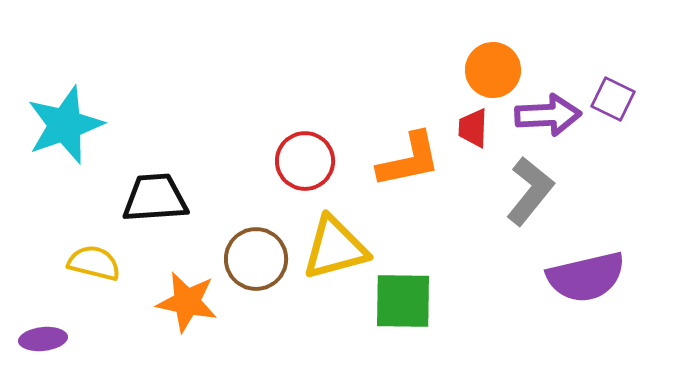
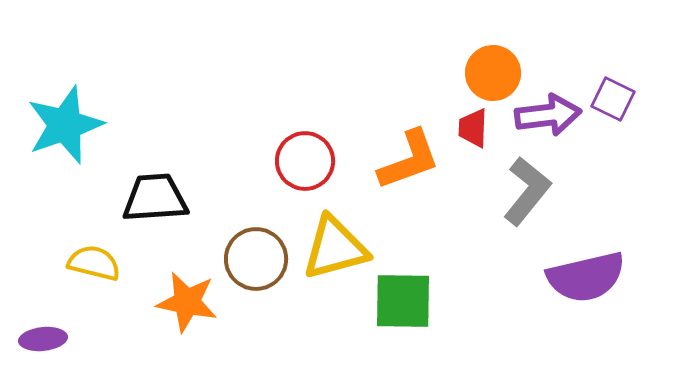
orange circle: moved 3 px down
purple arrow: rotated 4 degrees counterclockwise
orange L-shape: rotated 8 degrees counterclockwise
gray L-shape: moved 3 px left
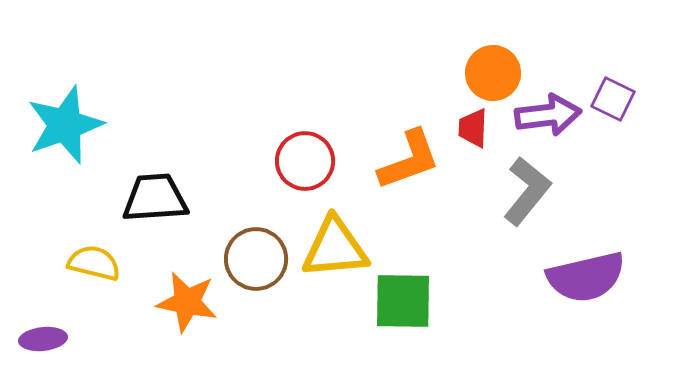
yellow triangle: rotated 10 degrees clockwise
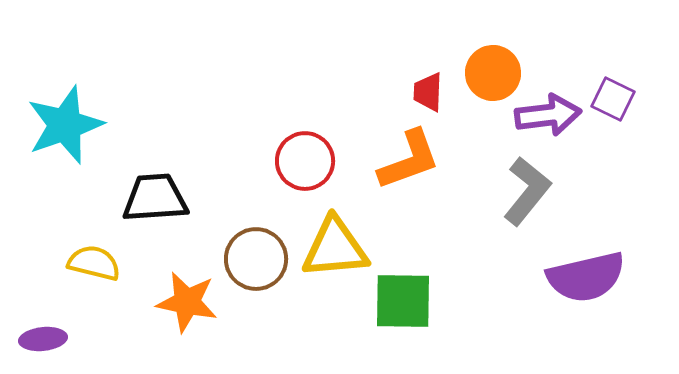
red trapezoid: moved 45 px left, 36 px up
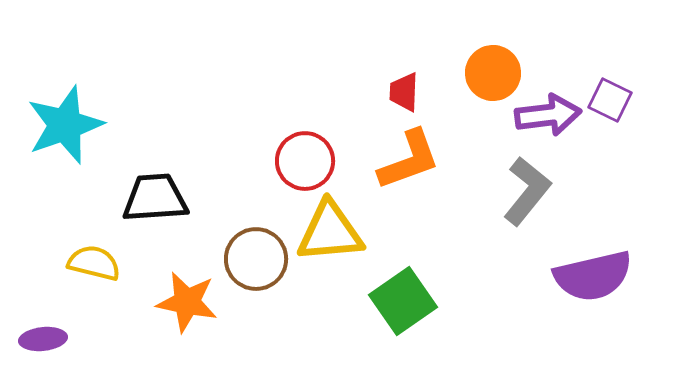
red trapezoid: moved 24 px left
purple square: moved 3 px left, 1 px down
yellow triangle: moved 5 px left, 16 px up
purple semicircle: moved 7 px right, 1 px up
green square: rotated 36 degrees counterclockwise
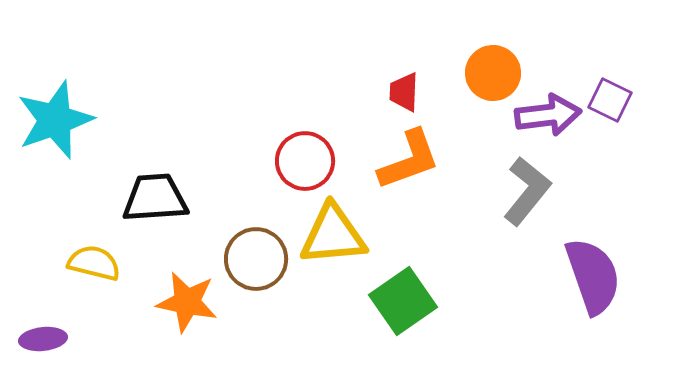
cyan star: moved 10 px left, 5 px up
yellow triangle: moved 3 px right, 3 px down
purple semicircle: rotated 96 degrees counterclockwise
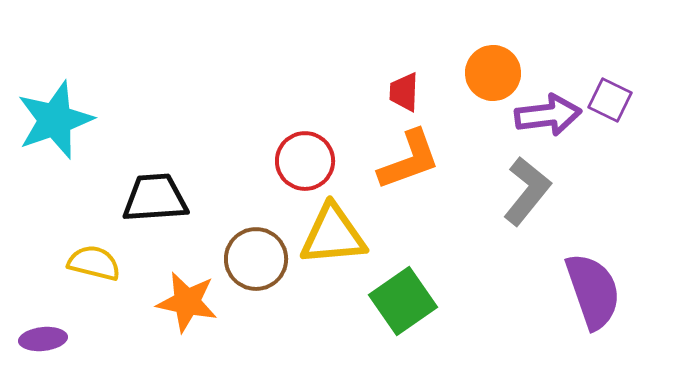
purple semicircle: moved 15 px down
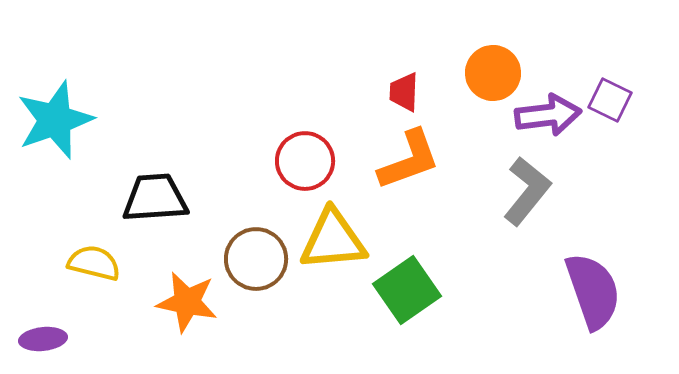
yellow triangle: moved 5 px down
green square: moved 4 px right, 11 px up
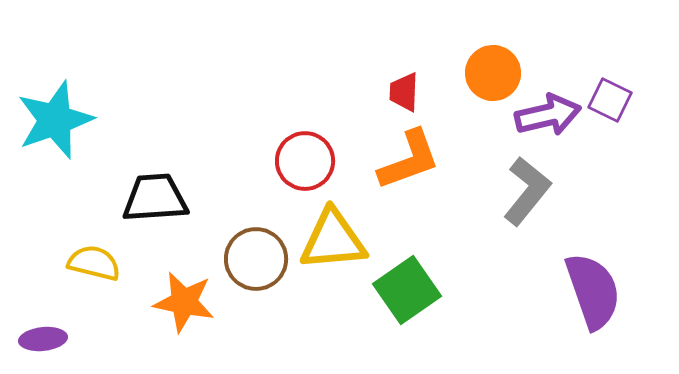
purple arrow: rotated 6 degrees counterclockwise
orange star: moved 3 px left
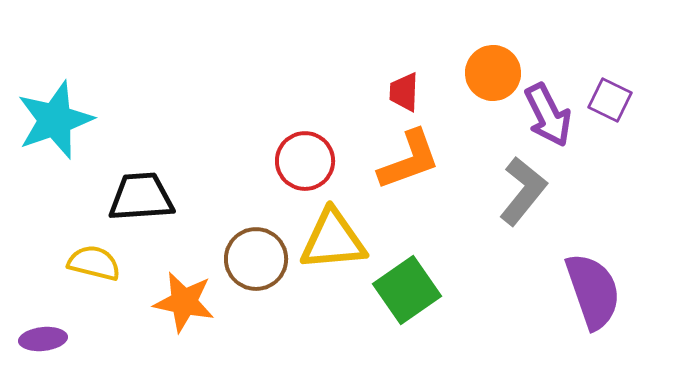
purple arrow: rotated 76 degrees clockwise
gray L-shape: moved 4 px left
black trapezoid: moved 14 px left, 1 px up
